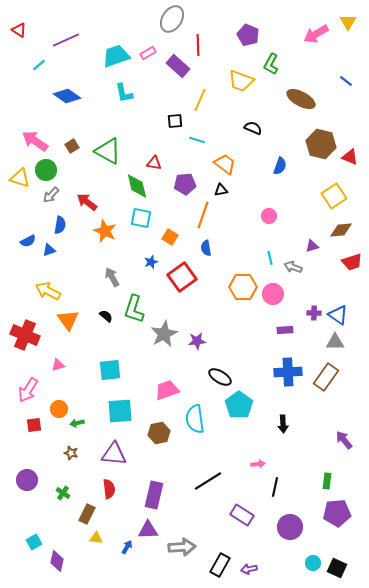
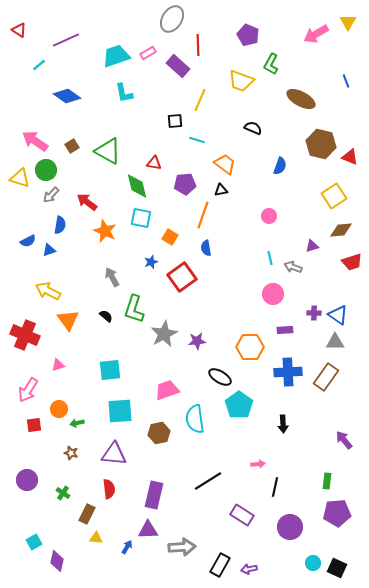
blue line at (346, 81): rotated 32 degrees clockwise
orange hexagon at (243, 287): moved 7 px right, 60 px down
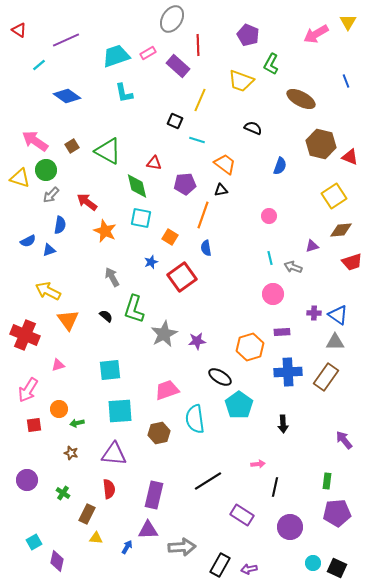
black square at (175, 121): rotated 28 degrees clockwise
purple rectangle at (285, 330): moved 3 px left, 2 px down
orange hexagon at (250, 347): rotated 16 degrees counterclockwise
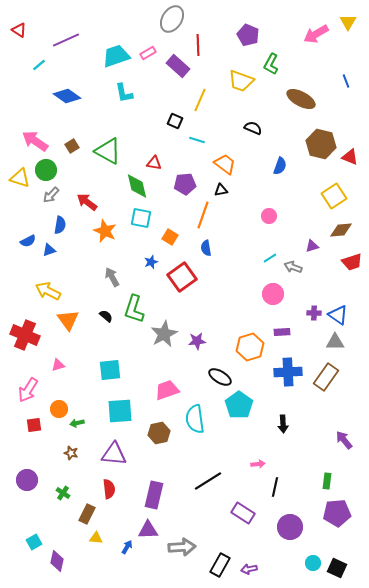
cyan line at (270, 258): rotated 72 degrees clockwise
purple rectangle at (242, 515): moved 1 px right, 2 px up
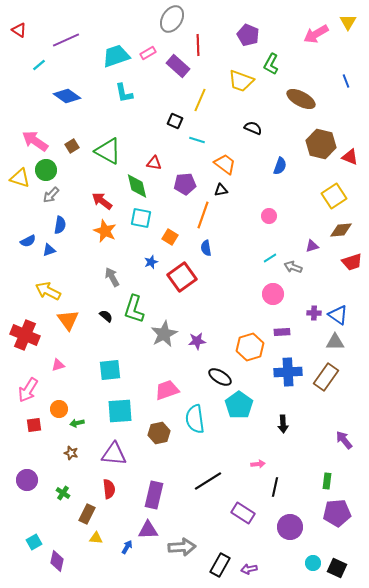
red arrow at (87, 202): moved 15 px right, 1 px up
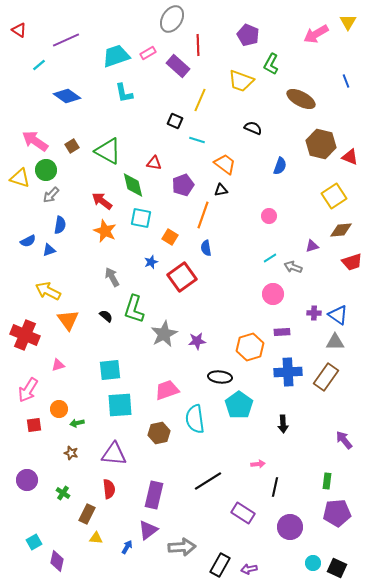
purple pentagon at (185, 184): moved 2 px left, 1 px down; rotated 15 degrees counterclockwise
green diamond at (137, 186): moved 4 px left, 1 px up
black ellipse at (220, 377): rotated 25 degrees counterclockwise
cyan square at (120, 411): moved 6 px up
purple triangle at (148, 530): rotated 35 degrees counterclockwise
